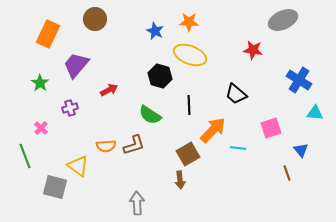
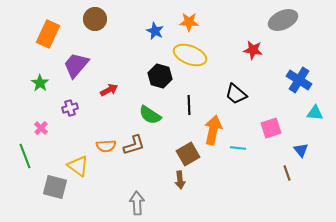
orange arrow: rotated 32 degrees counterclockwise
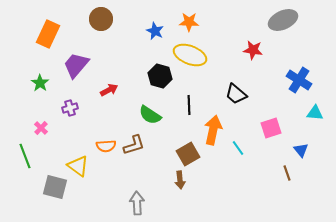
brown circle: moved 6 px right
cyan line: rotated 49 degrees clockwise
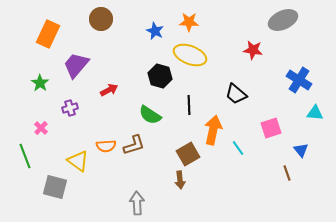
yellow triangle: moved 5 px up
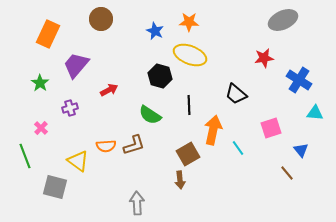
red star: moved 11 px right, 8 px down; rotated 18 degrees counterclockwise
brown line: rotated 21 degrees counterclockwise
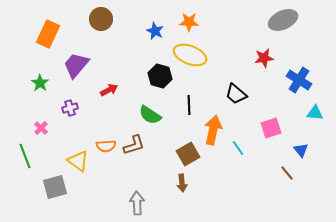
brown arrow: moved 2 px right, 3 px down
gray square: rotated 30 degrees counterclockwise
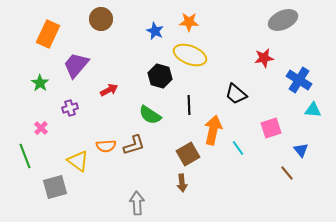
cyan triangle: moved 2 px left, 3 px up
